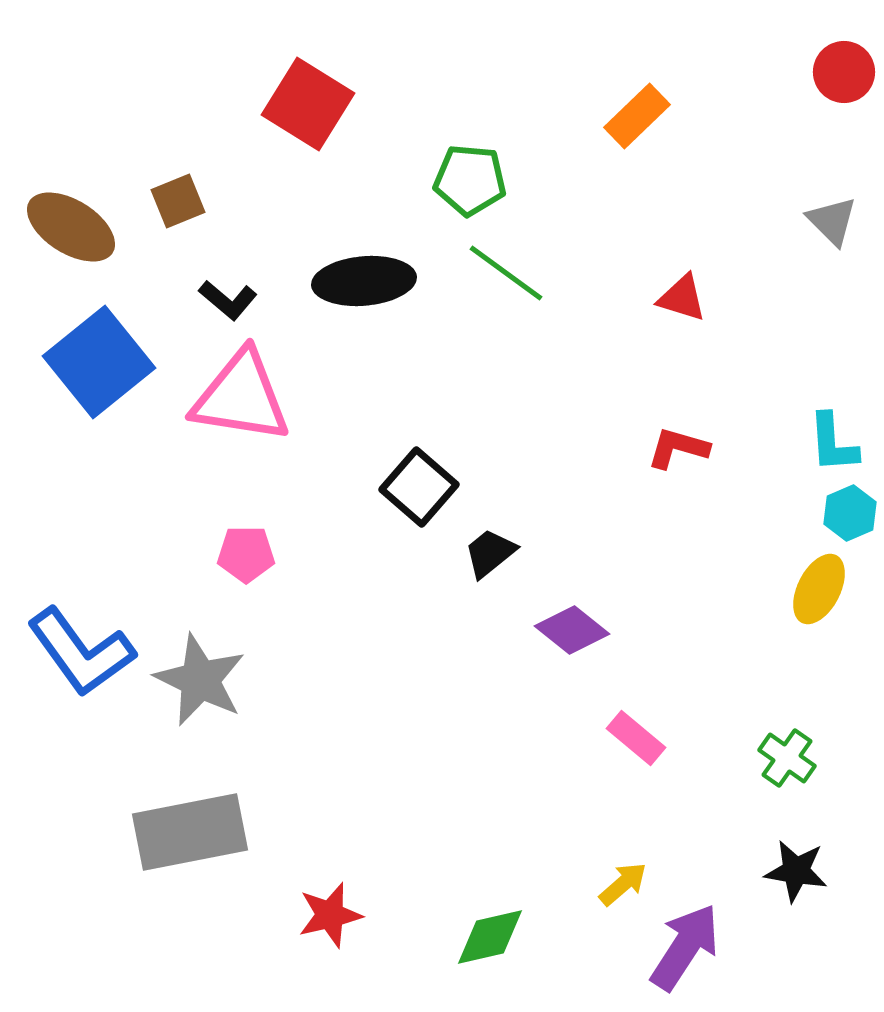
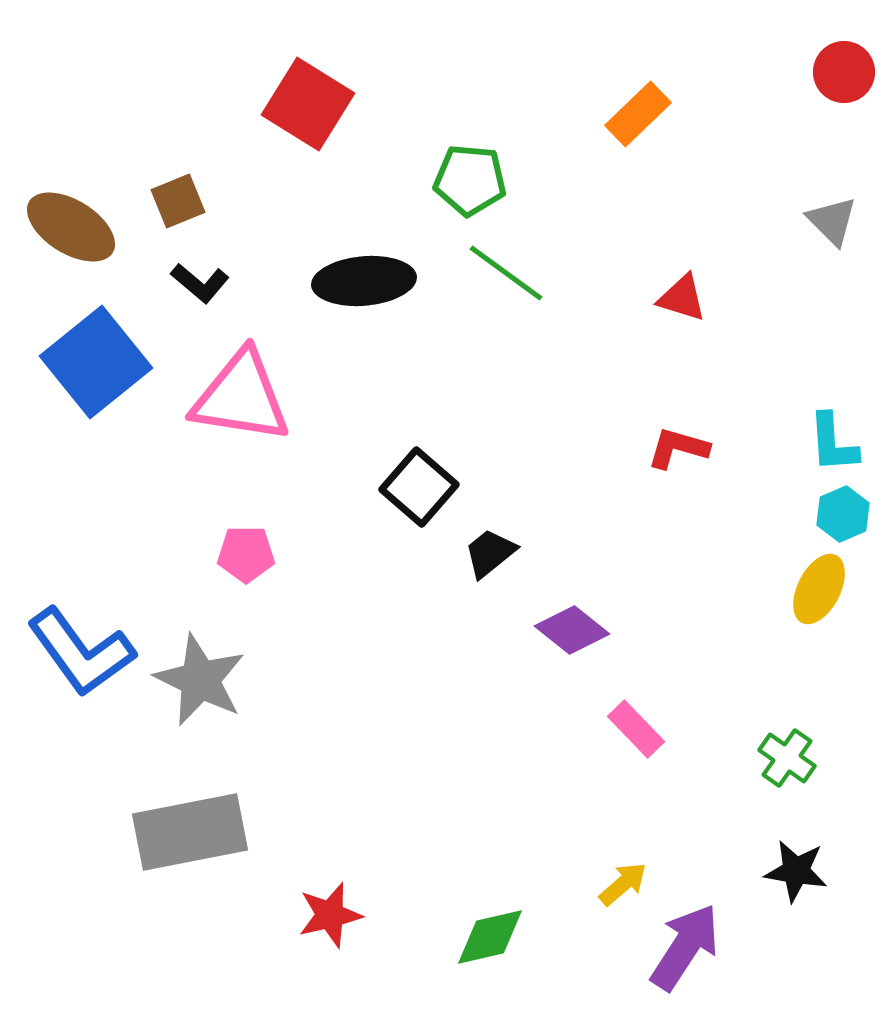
orange rectangle: moved 1 px right, 2 px up
black L-shape: moved 28 px left, 17 px up
blue square: moved 3 px left
cyan hexagon: moved 7 px left, 1 px down
pink rectangle: moved 9 px up; rotated 6 degrees clockwise
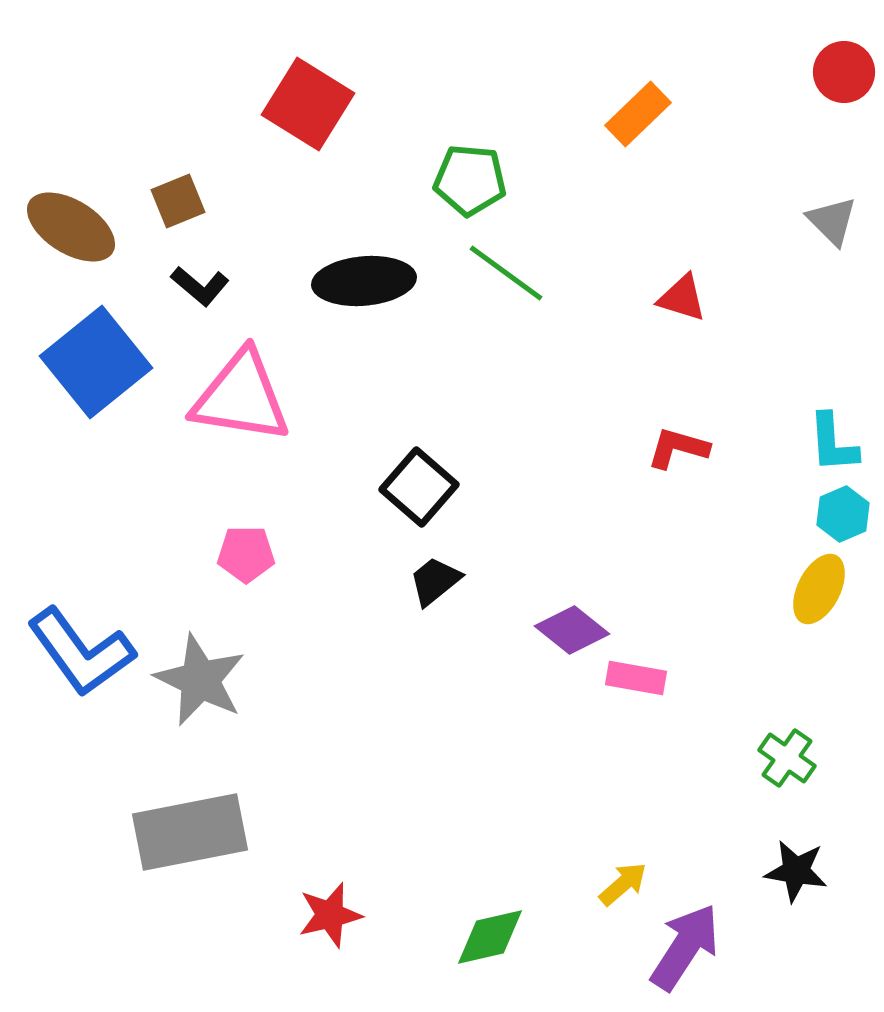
black L-shape: moved 3 px down
black trapezoid: moved 55 px left, 28 px down
pink rectangle: moved 51 px up; rotated 36 degrees counterclockwise
